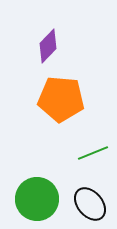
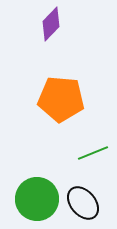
purple diamond: moved 3 px right, 22 px up
black ellipse: moved 7 px left, 1 px up
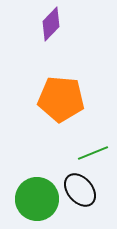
black ellipse: moved 3 px left, 13 px up
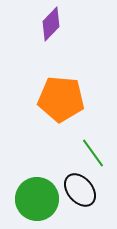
green line: rotated 76 degrees clockwise
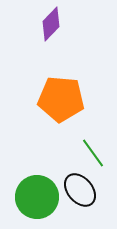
green circle: moved 2 px up
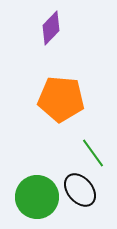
purple diamond: moved 4 px down
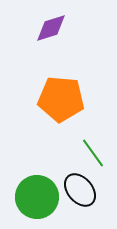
purple diamond: rotated 28 degrees clockwise
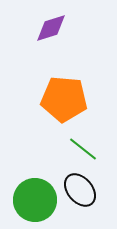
orange pentagon: moved 3 px right
green line: moved 10 px left, 4 px up; rotated 16 degrees counterclockwise
green circle: moved 2 px left, 3 px down
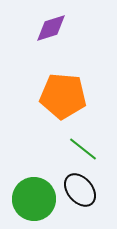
orange pentagon: moved 1 px left, 3 px up
green circle: moved 1 px left, 1 px up
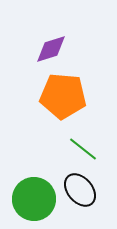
purple diamond: moved 21 px down
